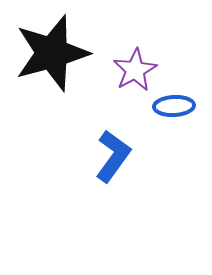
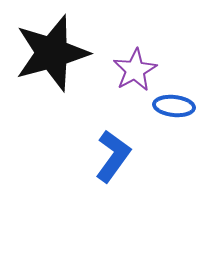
blue ellipse: rotated 9 degrees clockwise
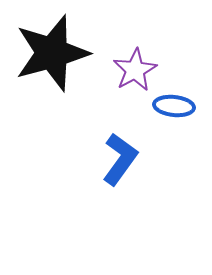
blue L-shape: moved 7 px right, 3 px down
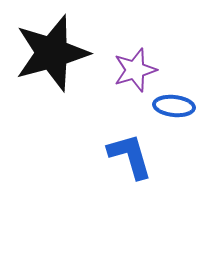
purple star: rotated 12 degrees clockwise
blue L-shape: moved 10 px right, 3 px up; rotated 52 degrees counterclockwise
